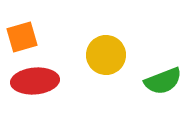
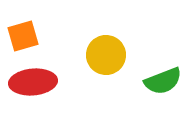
orange square: moved 1 px right, 1 px up
red ellipse: moved 2 px left, 1 px down
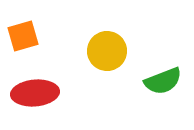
yellow circle: moved 1 px right, 4 px up
red ellipse: moved 2 px right, 11 px down
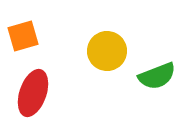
green semicircle: moved 6 px left, 5 px up
red ellipse: moved 2 px left; rotated 66 degrees counterclockwise
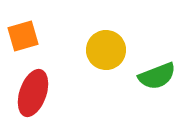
yellow circle: moved 1 px left, 1 px up
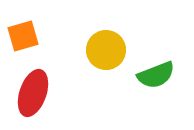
green semicircle: moved 1 px left, 1 px up
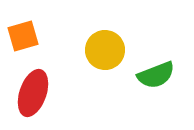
yellow circle: moved 1 px left
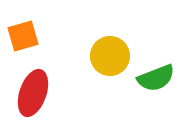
yellow circle: moved 5 px right, 6 px down
green semicircle: moved 3 px down
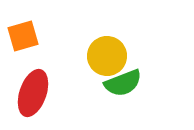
yellow circle: moved 3 px left
green semicircle: moved 33 px left, 5 px down
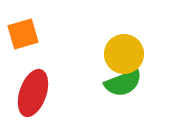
orange square: moved 2 px up
yellow circle: moved 17 px right, 2 px up
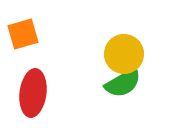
green semicircle: rotated 9 degrees counterclockwise
red ellipse: rotated 12 degrees counterclockwise
